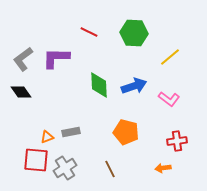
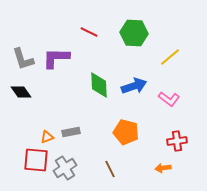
gray L-shape: rotated 70 degrees counterclockwise
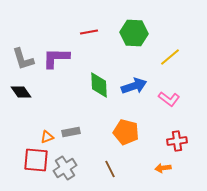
red line: rotated 36 degrees counterclockwise
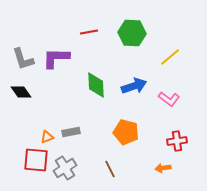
green hexagon: moved 2 px left
green diamond: moved 3 px left
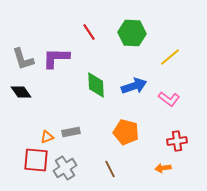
red line: rotated 66 degrees clockwise
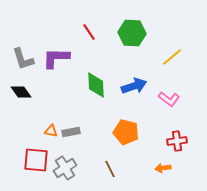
yellow line: moved 2 px right
orange triangle: moved 4 px right, 6 px up; rotated 32 degrees clockwise
